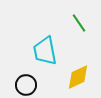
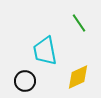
black circle: moved 1 px left, 4 px up
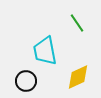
green line: moved 2 px left
black circle: moved 1 px right
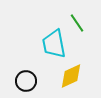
cyan trapezoid: moved 9 px right, 7 px up
yellow diamond: moved 7 px left, 1 px up
